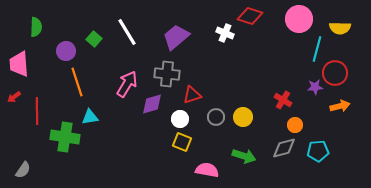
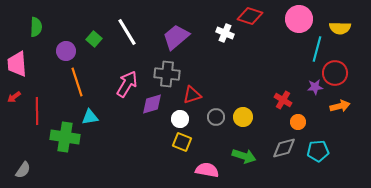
pink trapezoid: moved 2 px left
orange circle: moved 3 px right, 3 px up
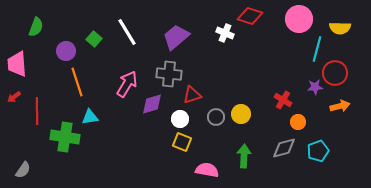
green semicircle: rotated 18 degrees clockwise
gray cross: moved 2 px right
yellow circle: moved 2 px left, 3 px up
cyan pentagon: rotated 15 degrees counterclockwise
green arrow: rotated 105 degrees counterclockwise
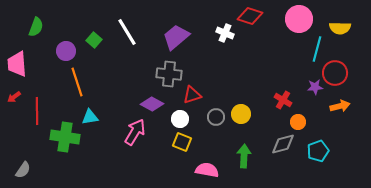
green square: moved 1 px down
pink arrow: moved 8 px right, 48 px down
purple diamond: rotated 45 degrees clockwise
gray diamond: moved 1 px left, 4 px up
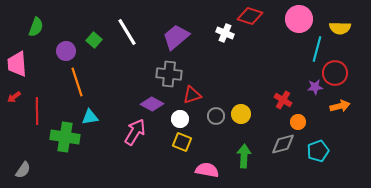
gray circle: moved 1 px up
